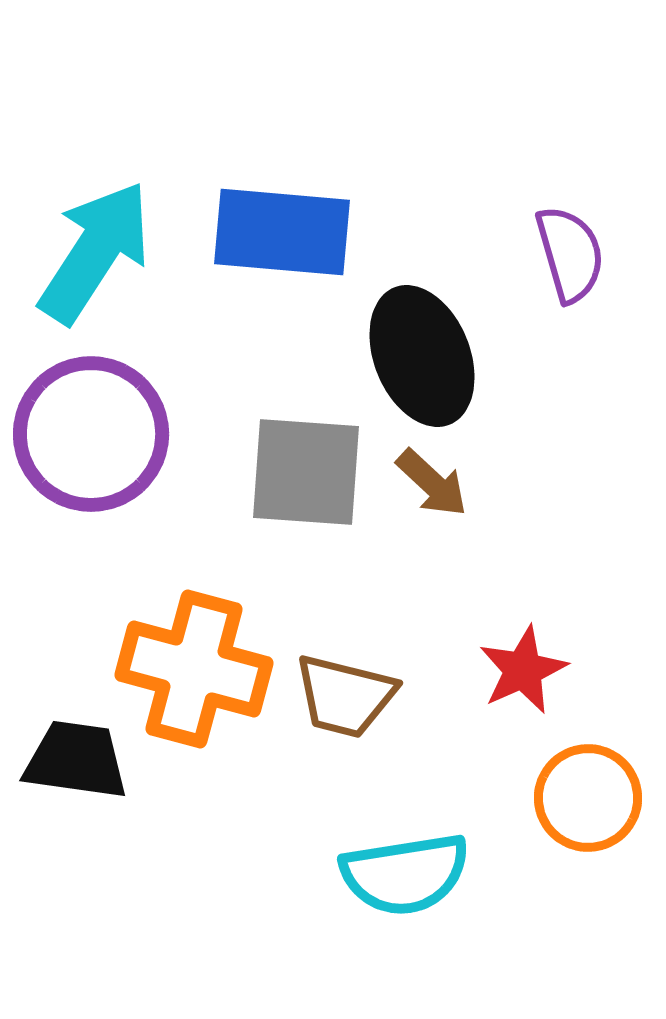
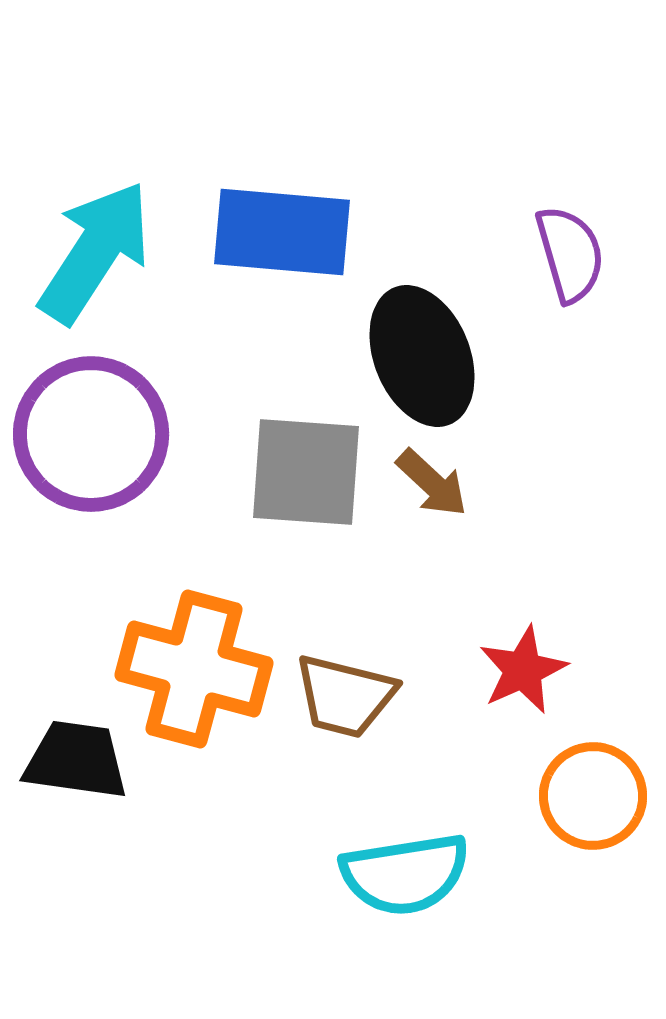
orange circle: moved 5 px right, 2 px up
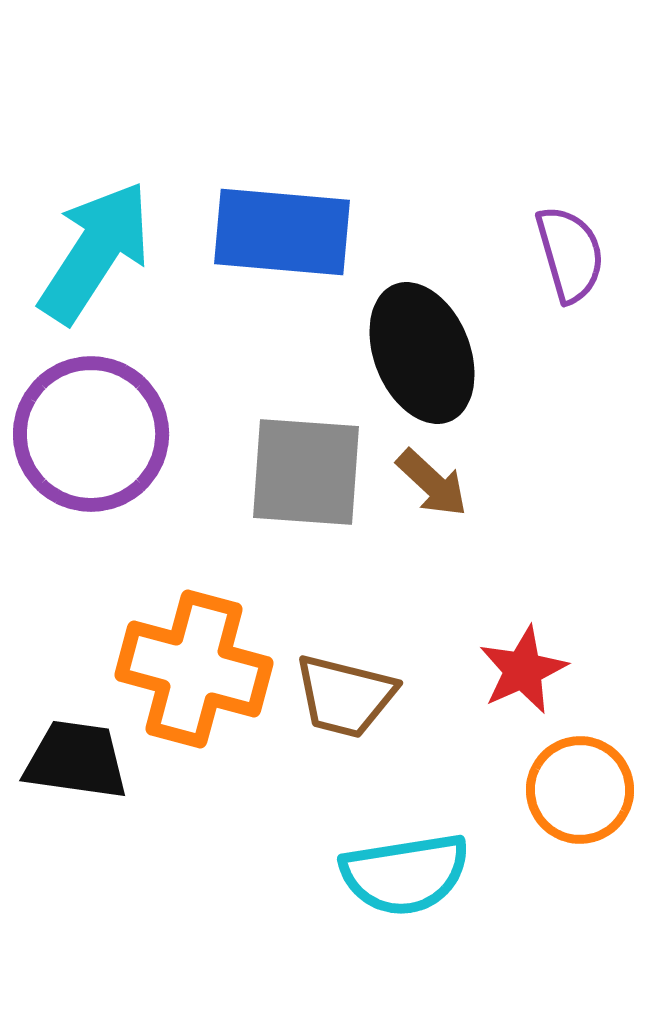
black ellipse: moved 3 px up
orange circle: moved 13 px left, 6 px up
